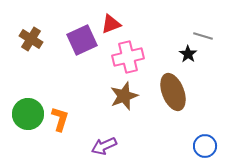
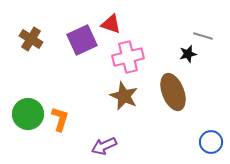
red triangle: rotated 40 degrees clockwise
black star: rotated 24 degrees clockwise
brown star: rotated 28 degrees counterclockwise
blue circle: moved 6 px right, 4 px up
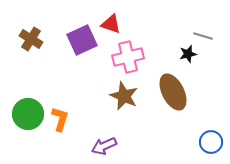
brown ellipse: rotated 6 degrees counterclockwise
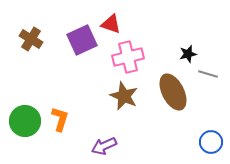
gray line: moved 5 px right, 38 px down
green circle: moved 3 px left, 7 px down
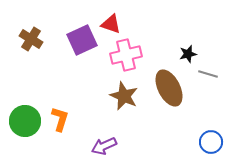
pink cross: moved 2 px left, 2 px up
brown ellipse: moved 4 px left, 4 px up
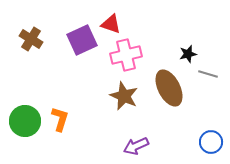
purple arrow: moved 32 px right
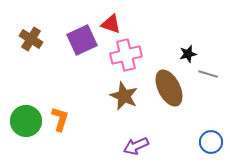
green circle: moved 1 px right
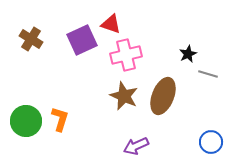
black star: rotated 12 degrees counterclockwise
brown ellipse: moved 6 px left, 8 px down; rotated 48 degrees clockwise
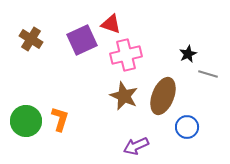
blue circle: moved 24 px left, 15 px up
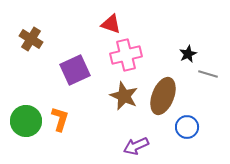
purple square: moved 7 px left, 30 px down
